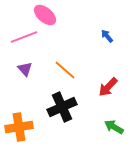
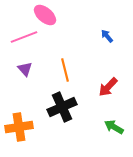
orange line: rotated 35 degrees clockwise
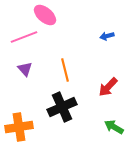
blue arrow: rotated 64 degrees counterclockwise
